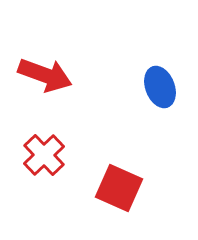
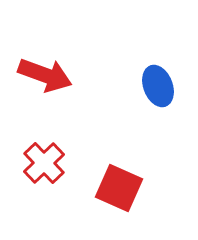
blue ellipse: moved 2 px left, 1 px up
red cross: moved 8 px down
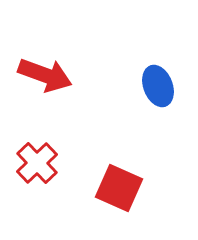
red cross: moved 7 px left
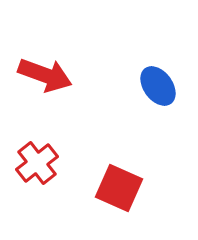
blue ellipse: rotated 15 degrees counterclockwise
red cross: rotated 6 degrees clockwise
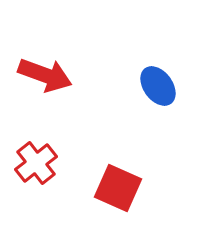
red cross: moved 1 px left
red square: moved 1 px left
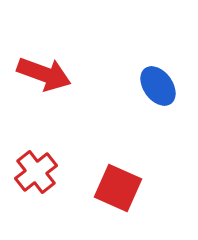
red arrow: moved 1 px left, 1 px up
red cross: moved 9 px down
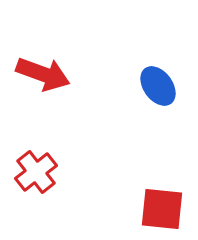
red arrow: moved 1 px left
red square: moved 44 px right, 21 px down; rotated 18 degrees counterclockwise
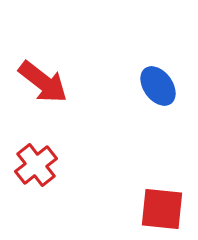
red arrow: moved 8 px down; rotated 18 degrees clockwise
red cross: moved 7 px up
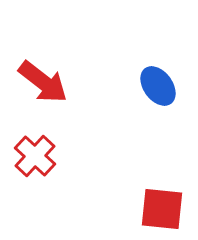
red cross: moved 1 px left, 9 px up; rotated 9 degrees counterclockwise
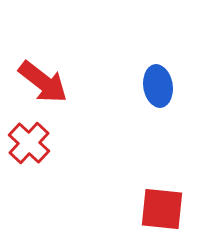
blue ellipse: rotated 27 degrees clockwise
red cross: moved 6 px left, 13 px up
